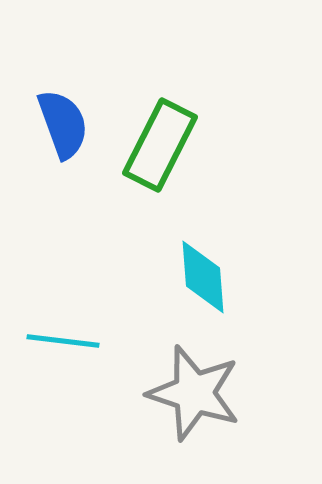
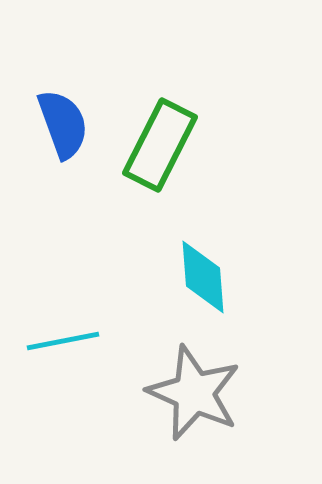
cyan line: rotated 18 degrees counterclockwise
gray star: rotated 6 degrees clockwise
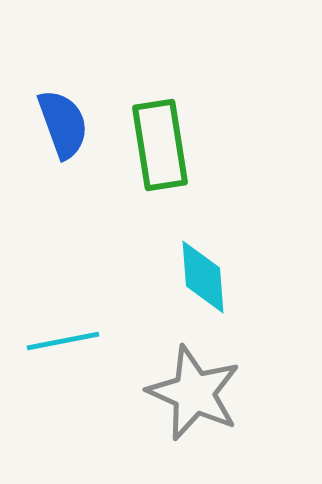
green rectangle: rotated 36 degrees counterclockwise
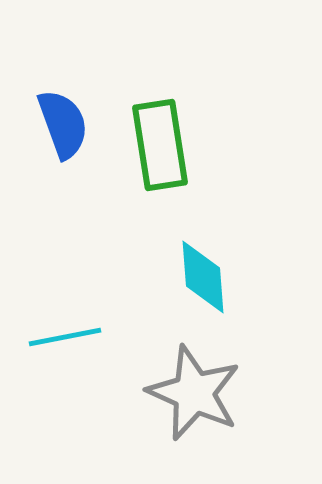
cyan line: moved 2 px right, 4 px up
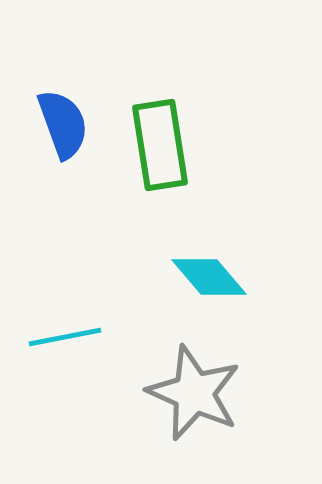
cyan diamond: moved 6 px right; rotated 36 degrees counterclockwise
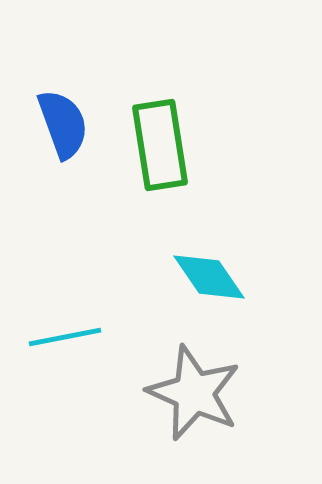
cyan diamond: rotated 6 degrees clockwise
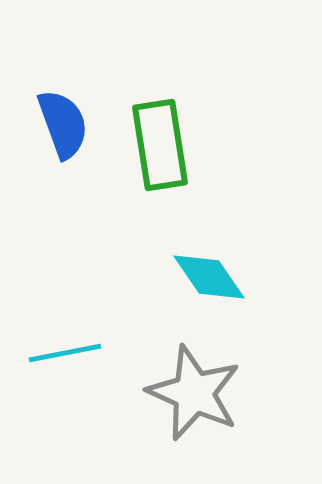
cyan line: moved 16 px down
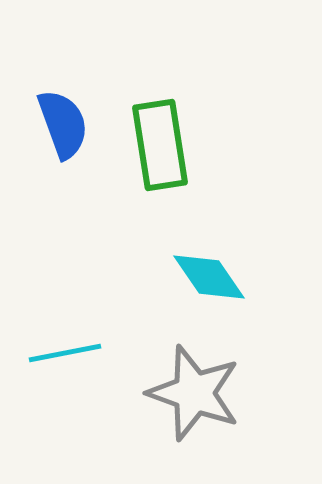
gray star: rotated 4 degrees counterclockwise
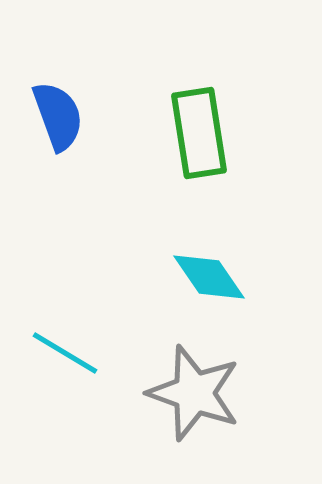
blue semicircle: moved 5 px left, 8 px up
green rectangle: moved 39 px right, 12 px up
cyan line: rotated 42 degrees clockwise
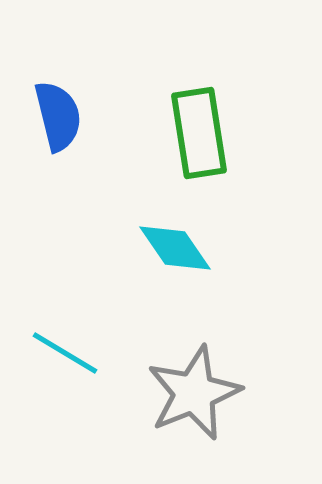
blue semicircle: rotated 6 degrees clockwise
cyan diamond: moved 34 px left, 29 px up
gray star: rotated 30 degrees clockwise
